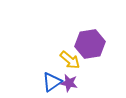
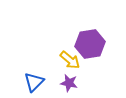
blue triangle: moved 18 px left; rotated 10 degrees counterclockwise
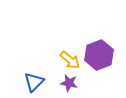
purple hexagon: moved 9 px right, 11 px down; rotated 12 degrees counterclockwise
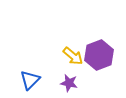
yellow arrow: moved 3 px right, 4 px up
blue triangle: moved 4 px left, 2 px up
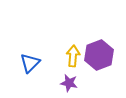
yellow arrow: rotated 125 degrees counterclockwise
blue triangle: moved 17 px up
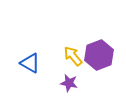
yellow arrow: rotated 45 degrees counterclockwise
blue triangle: rotated 45 degrees counterclockwise
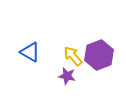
blue triangle: moved 11 px up
purple star: moved 2 px left, 7 px up
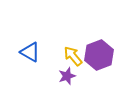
purple star: rotated 30 degrees counterclockwise
